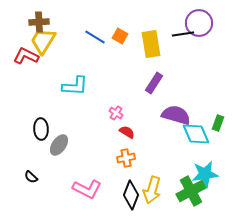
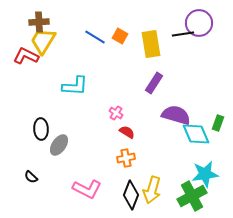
green cross: moved 1 px right, 5 px down
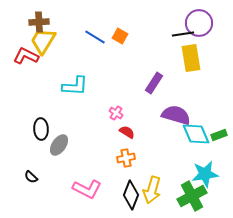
yellow rectangle: moved 40 px right, 14 px down
green rectangle: moved 1 px right, 12 px down; rotated 49 degrees clockwise
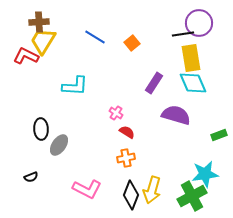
orange square: moved 12 px right, 7 px down; rotated 21 degrees clockwise
cyan diamond: moved 3 px left, 51 px up
black semicircle: rotated 64 degrees counterclockwise
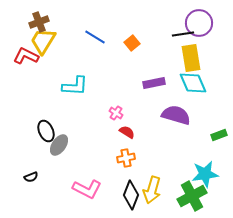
brown cross: rotated 18 degrees counterclockwise
purple rectangle: rotated 45 degrees clockwise
black ellipse: moved 5 px right, 2 px down; rotated 20 degrees counterclockwise
